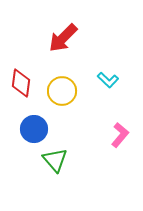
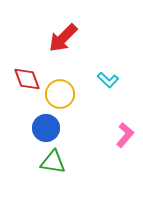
red diamond: moved 6 px right, 4 px up; rotated 28 degrees counterclockwise
yellow circle: moved 2 px left, 3 px down
blue circle: moved 12 px right, 1 px up
pink L-shape: moved 5 px right
green triangle: moved 2 px left, 2 px down; rotated 40 degrees counterclockwise
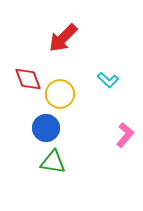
red diamond: moved 1 px right
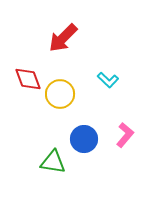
blue circle: moved 38 px right, 11 px down
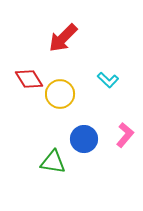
red diamond: moved 1 px right; rotated 12 degrees counterclockwise
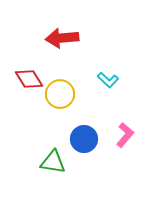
red arrow: moved 1 px left; rotated 40 degrees clockwise
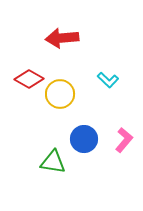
red diamond: rotated 28 degrees counterclockwise
pink L-shape: moved 1 px left, 5 px down
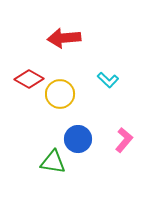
red arrow: moved 2 px right
blue circle: moved 6 px left
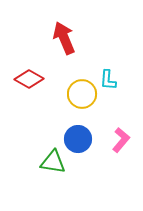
red arrow: rotated 72 degrees clockwise
cyan L-shape: rotated 50 degrees clockwise
yellow circle: moved 22 px right
pink L-shape: moved 3 px left
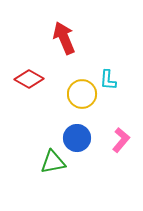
blue circle: moved 1 px left, 1 px up
green triangle: rotated 20 degrees counterclockwise
